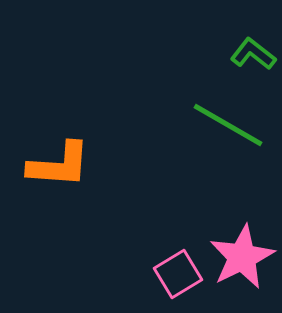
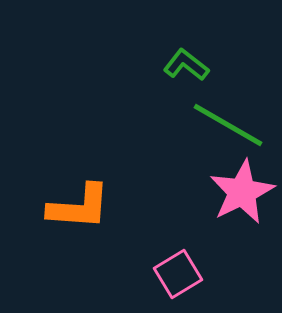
green L-shape: moved 67 px left, 11 px down
orange L-shape: moved 20 px right, 42 px down
pink star: moved 65 px up
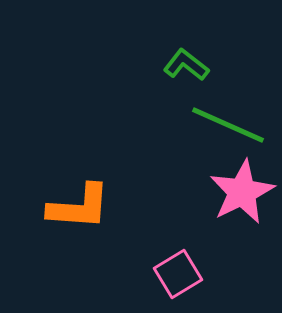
green line: rotated 6 degrees counterclockwise
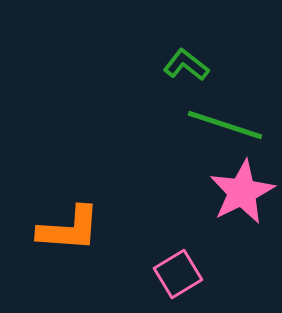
green line: moved 3 px left; rotated 6 degrees counterclockwise
orange L-shape: moved 10 px left, 22 px down
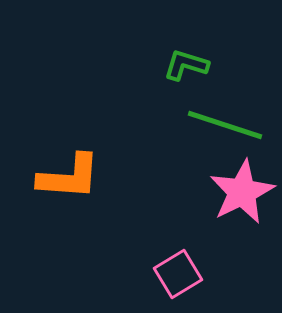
green L-shape: rotated 21 degrees counterclockwise
orange L-shape: moved 52 px up
